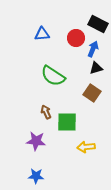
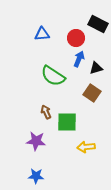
blue arrow: moved 14 px left, 10 px down
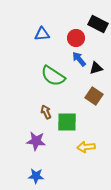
blue arrow: rotated 63 degrees counterclockwise
brown square: moved 2 px right, 3 px down
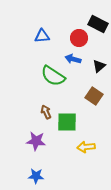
blue triangle: moved 2 px down
red circle: moved 3 px right
blue arrow: moved 6 px left; rotated 35 degrees counterclockwise
black triangle: moved 3 px right, 2 px up; rotated 24 degrees counterclockwise
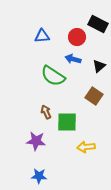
red circle: moved 2 px left, 1 px up
blue star: moved 3 px right
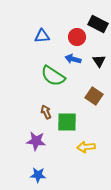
black triangle: moved 5 px up; rotated 24 degrees counterclockwise
blue star: moved 1 px left, 1 px up
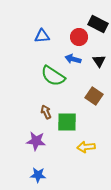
red circle: moved 2 px right
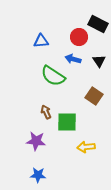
blue triangle: moved 1 px left, 5 px down
